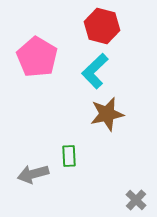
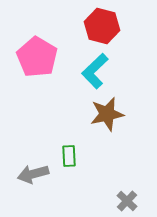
gray cross: moved 9 px left, 1 px down
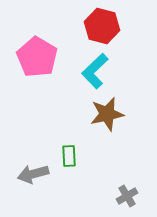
gray cross: moved 5 px up; rotated 15 degrees clockwise
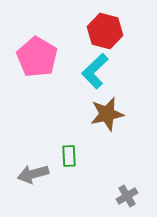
red hexagon: moved 3 px right, 5 px down
